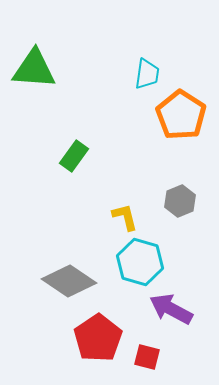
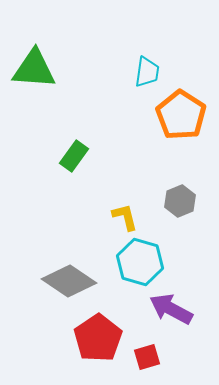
cyan trapezoid: moved 2 px up
red square: rotated 32 degrees counterclockwise
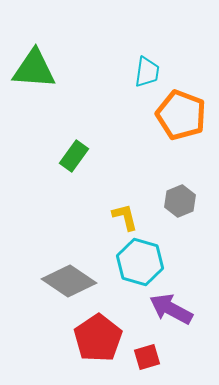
orange pentagon: rotated 12 degrees counterclockwise
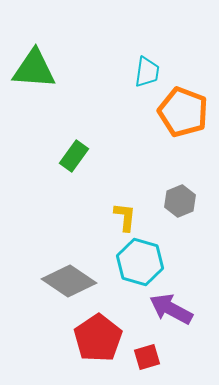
orange pentagon: moved 2 px right, 3 px up
yellow L-shape: rotated 20 degrees clockwise
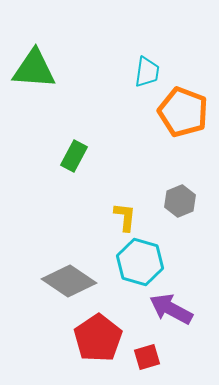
green rectangle: rotated 8 degrees counterclockwise
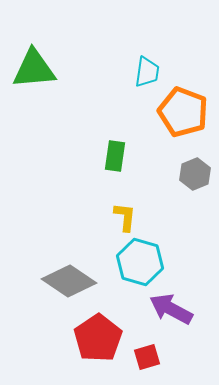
green triangle: rotated 9 degrees counterclockwise
green rectangle: moved 41 px right; rotated 20 degrees counterclockwise
gray hexagon: moved 15 px right, 27 px up
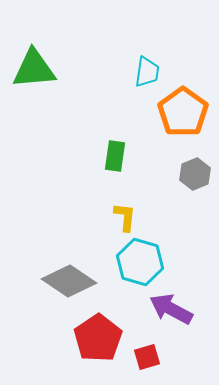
orange pentagon: rotated 15 degrees clockwise
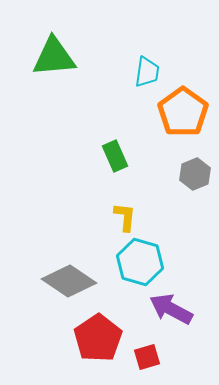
green triangle: moved 20 px right, 12 px up
green rectangle: rotated 32 degrees counterclockwise
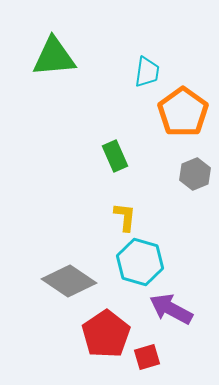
red pentagon: moved 8 px right, 4 px up
